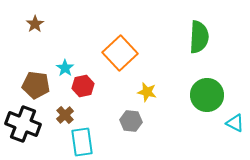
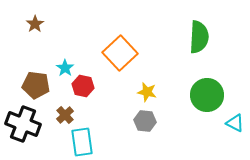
red hexagon: rotated 25 degrees clockwise
gray hexagon: moved 14 px right
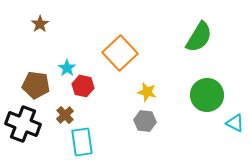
brown star: moved 5 px right
green semicircle: rotated 28 degrees clockwise
cyan star: moved 2 px right
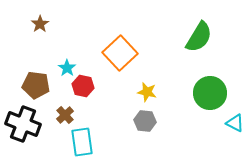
green circle: moved 3 px right, 2 px up
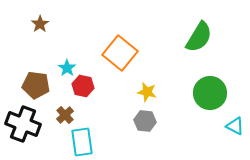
orange square: rotated 8 degrees counterclockwise
cyan triangle: moved 3 px down
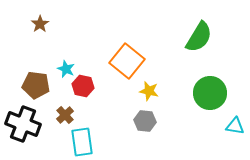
orange square: moved 7 px right, 8 px down
cyan star: moved 1 px left, 1 px down; rotated 12 degrees counterclockwise
yellow star: moved 2 px right, 1 px up
cyan triangle: rotated 18 degrees counterclockwise
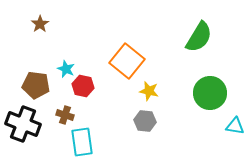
brown cross: rotated 30 degrees counterclockwise
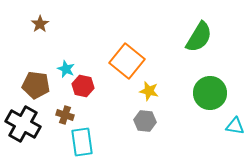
black cross: rotated 8 degrees clockwise
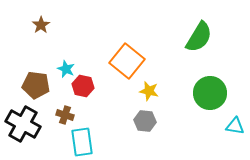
brown star: moved 1 px right, 1 px down
